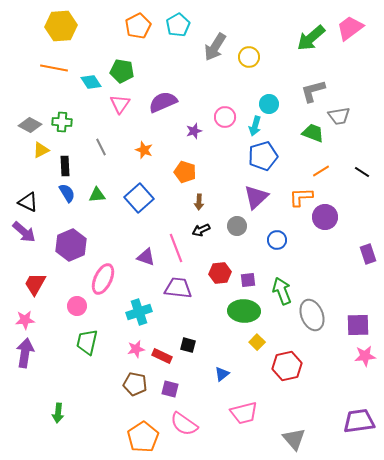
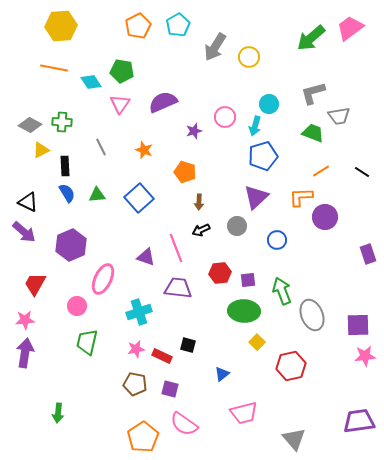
gray L-shape at (313, 91): moved 2 px down
red hexagon at (287, 366): moved 4 px right
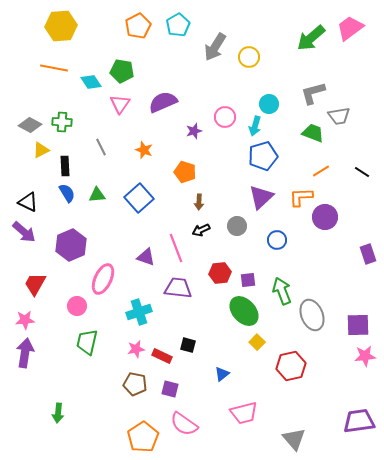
purple triangle at (256, 197): moved 5 px right
green ellipse at (244, 311): rotated 44 degrees clockwise
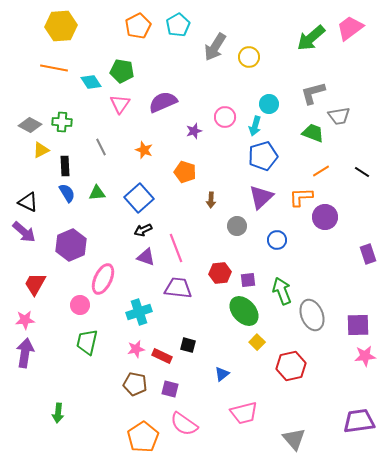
green triangle at (97, 195): moved 2 px up
brown arrow at (199, 202): moved 12 px right, 2 px up
black arrow at (201, 230): moved 58 px left
pink circle at (77, 306): moved 3 px right, 1 px up
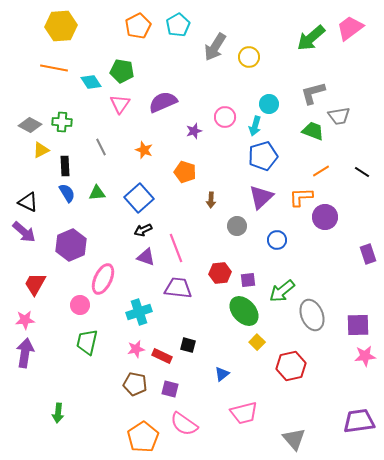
green trapezoid at (313, 133): moved 2 px up
green arrow at (282, 291): rotated 108 degrees counterclockwise
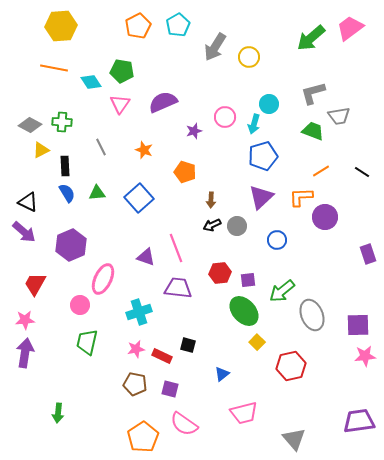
cyan arrow at (255, 126): moved 1 px left, 2 px up
black arrow at (143, 230): moved 69 px right, 5 px up
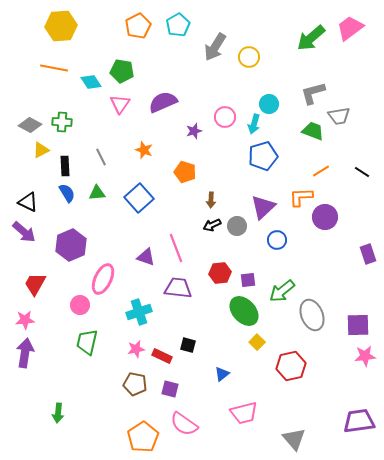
gray line at (101, 147): moved 10 px down
purple triangle at (261, 197): moved 2 px right, 10 px down
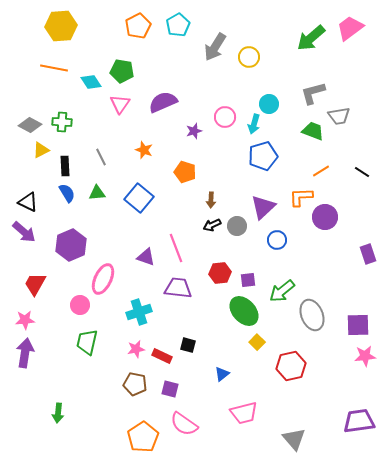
blue square at (139, 198): rotated 8 degrees counterclockwise
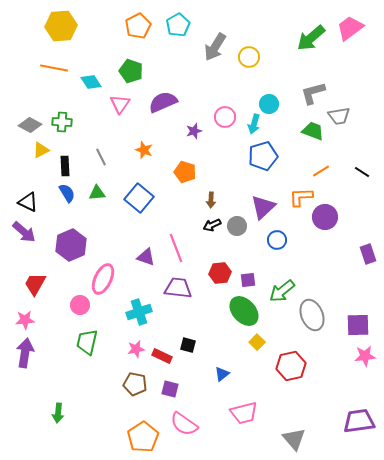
green pentagon at (122, 71): moved 9 px right; rotated 10 degrees clockwise
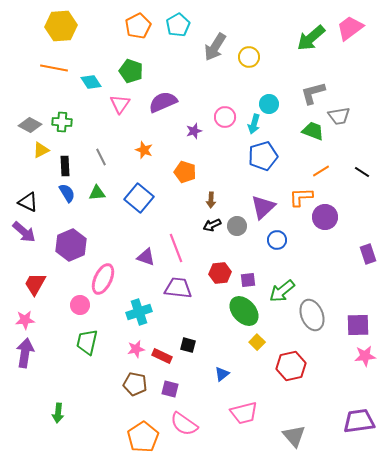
gray triangle at (294, 439): moved 3 px up
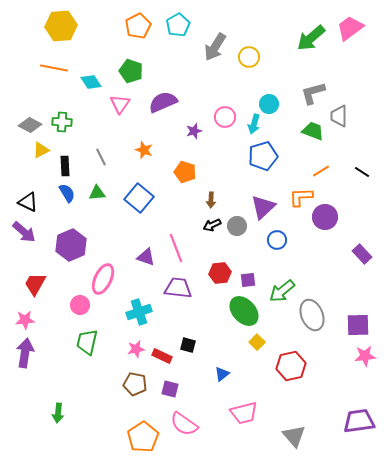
gray trapezoid at (339, 116): rotated 100 degrees clockwise
purple rectangle at (368, 254): moved 6 px left; rotated 24 degrees counterclockwise
